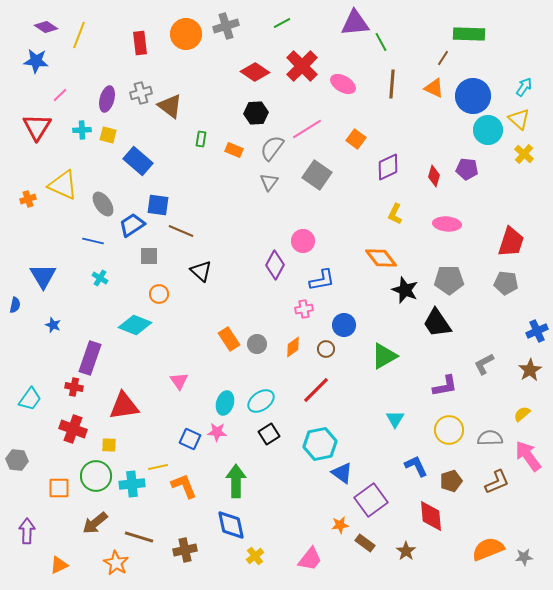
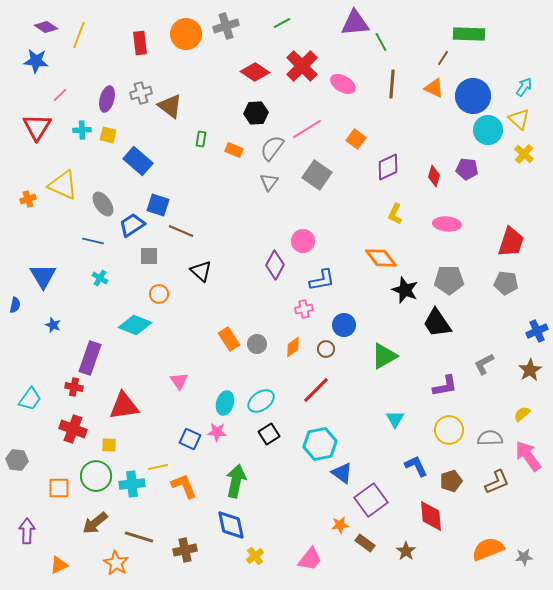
blue square at (158, 205): rotated 10 degrees clockwise
green arrow at (236, 481): rotated 12 degrees clockwise
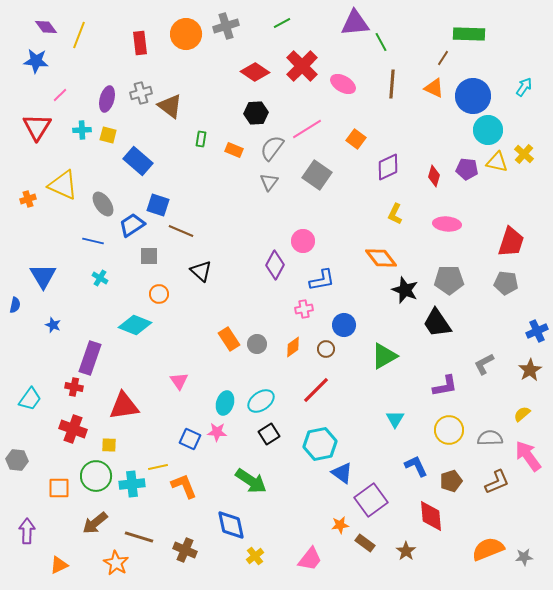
purple diamond at (46, 27): rotated 20 degrees clockwise
yellow triangle at (519, 119): moved 22 px left, 43 px down; rotated 30 degrees counterclockwise
green arrow at (236, 481): moved 15 px right; rotated 112 degrees clockwise
brown cross at (185, 550): rotated 35 degrees clockwise
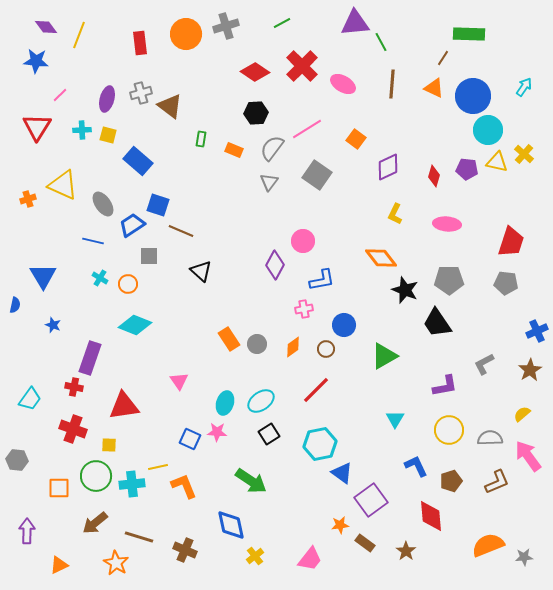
orange circle at (159, 294): moved 31 px left, 10 px up
orange semicircle at (488, 549): moved 4 px up
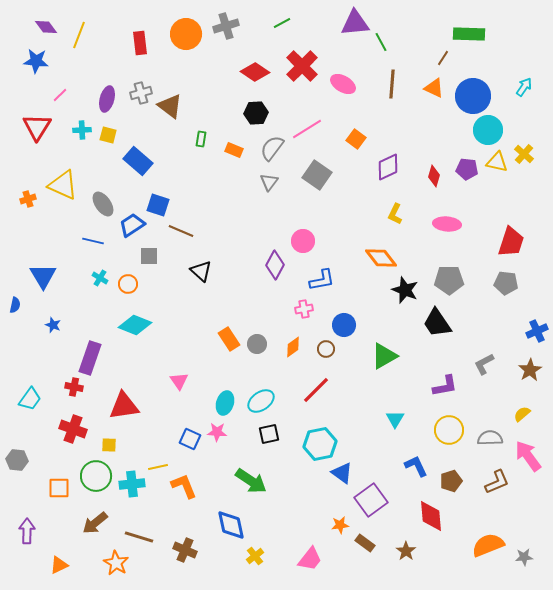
black square at (269, 434): rotated 20 degrees clockwise
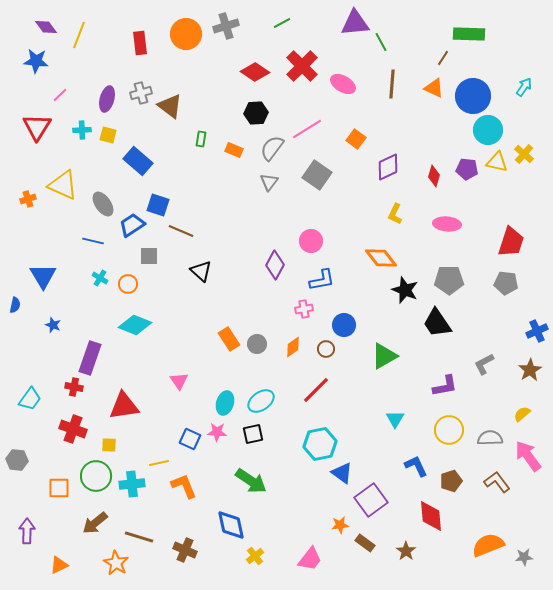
pink circle at (303, 241): moved 8 px right
black square at (269, 434): moved 16 px left
yellow line at (158, 467): moved 1 px right, 4 px up
brown L-shape at (497, 482): rotated 104 degrees counterclockwise
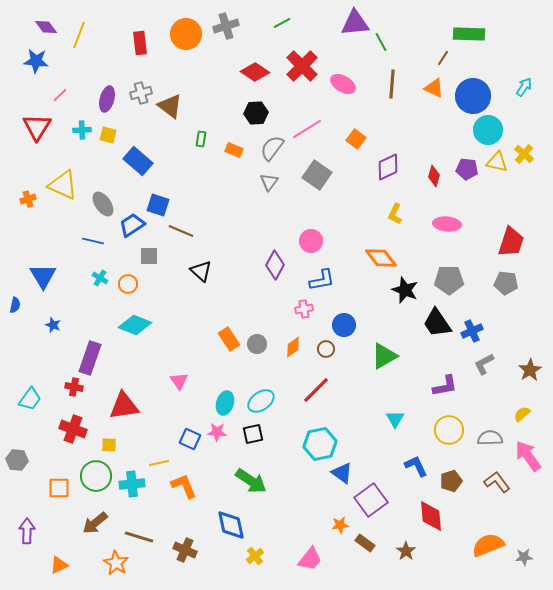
blue cross at (537, 331): moved 65 px left
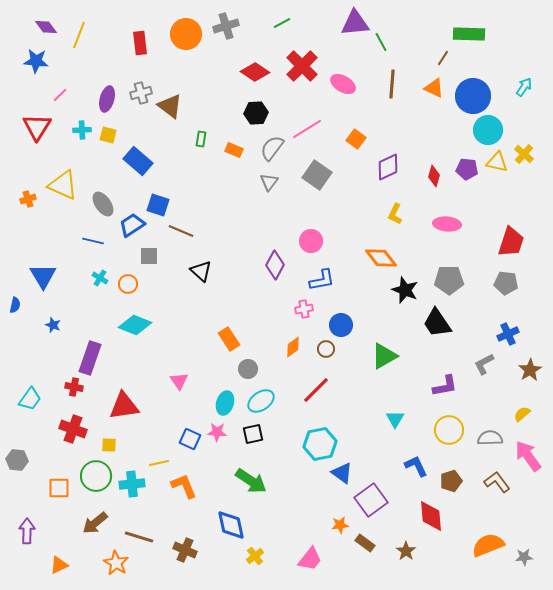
blue circle at (344, 325): moved 3 px left
blue cross at (472, 331): moved 36 px right, 3 px down
gray circle at (257, 344): moved 9 px left, 25 px down
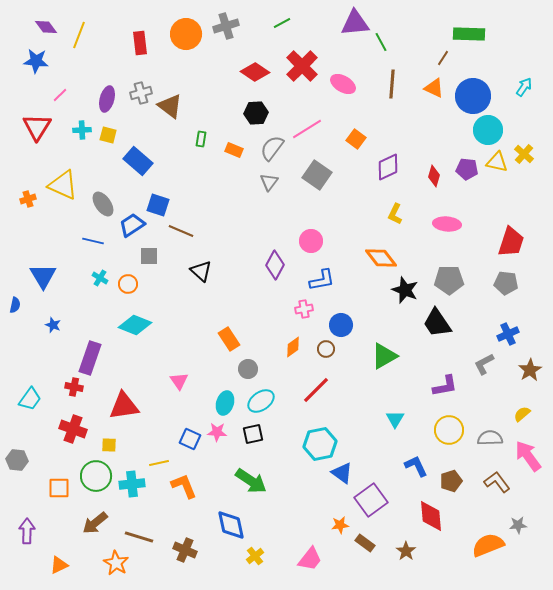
gray star at (524, 557): moved 6 px left, 32 px up
